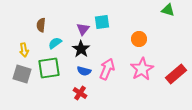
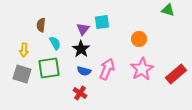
cyan semicircle: rotated 96 degrees clockwise
yellow arrow: rotated 16 degrees clockwise
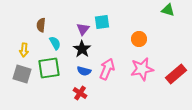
black star: moved 1 px right
pink star: rotated 20 degrees clockwise
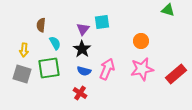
orange circle: moved 2 px right, 2 px down
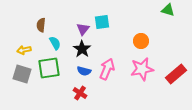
yellow arrow: rotated 72 degrees clockwise
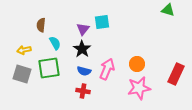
orange circle: moved 4 px left, 23 px down
pink star: moved 3 px left, 19 px down
red rectangle: rotated 25 degrees counterclockwise
red cross: moved 3 px right, 2 px up; rotated 24 degrees counterclockwise
